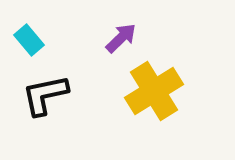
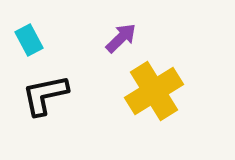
cyan rectangle: rotated 12 degrees clockwise
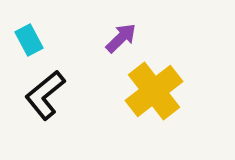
yellow cross: rotated 6 degrees counterclockwise
black L-shape: rotated 27 degrees counterclockwise
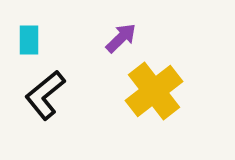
cyan rectangle: rotated 28 degrees clockwise
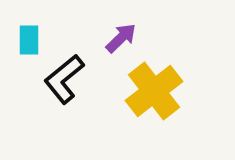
black L-shape: moved 19 px right, 16 px up
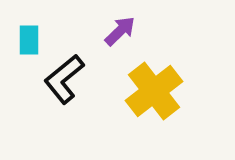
purple arrow: moved 1 px left, 7 px up
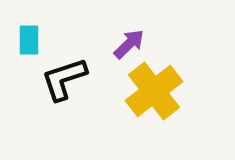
purple arrow: moved 9 px right, 13 px down
black L-shape: rotated 21 degrees clockwise
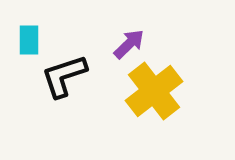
black L-shape: moved 3 px up
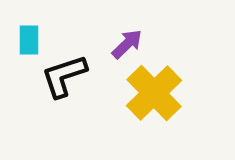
purple arrow: moved 2 px left
yellow cross: moved 2 px down; rotated 6 degrees counterclockwise
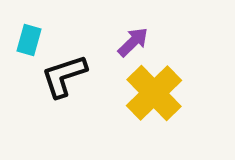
cyan rectangle: rotated 16 degrees clockwise
purple arrow: moved 6 px right, 2 px up
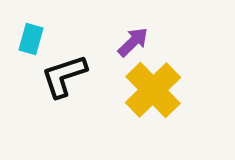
cyan rectangle: moved 2 px right, 1 px up
yellow cross: moved 1 px left, 3 px up
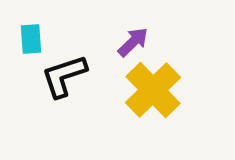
cyan rectangle: rotated 20 degrees counterclockwise
